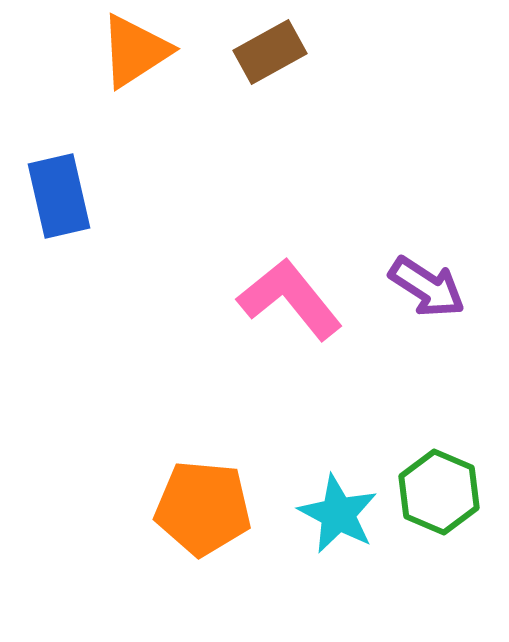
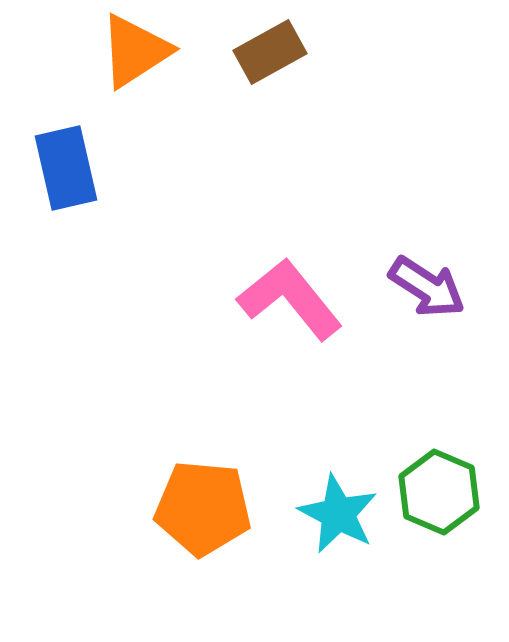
blue rectangle: moved 7 px right, 28 px up
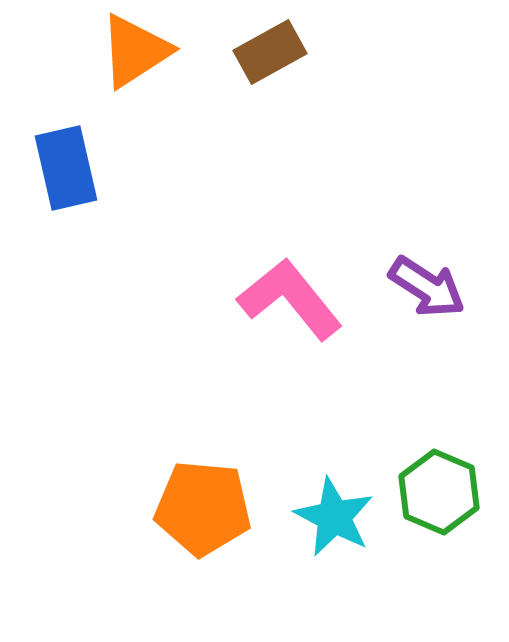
cyan star: moved 4 px left, 3 px down
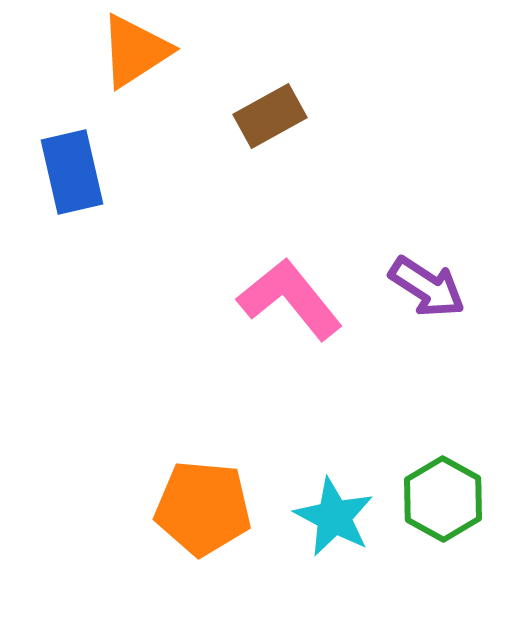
brown rectangle: moved 64 px down
blue rectangle: moved 6 px right, 4 px down
green hexagon: moved 4 px right, 7 px down; rotated 6 degrees clockwise
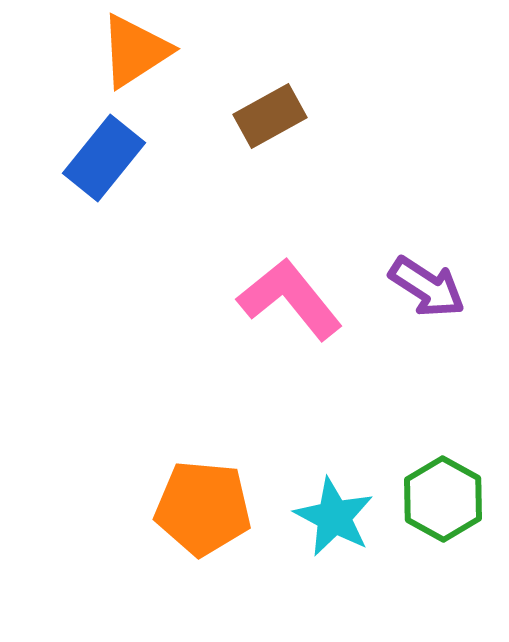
blue rectangle: moved 32 px right, 14 px up; rotated 52 degrees clockwise
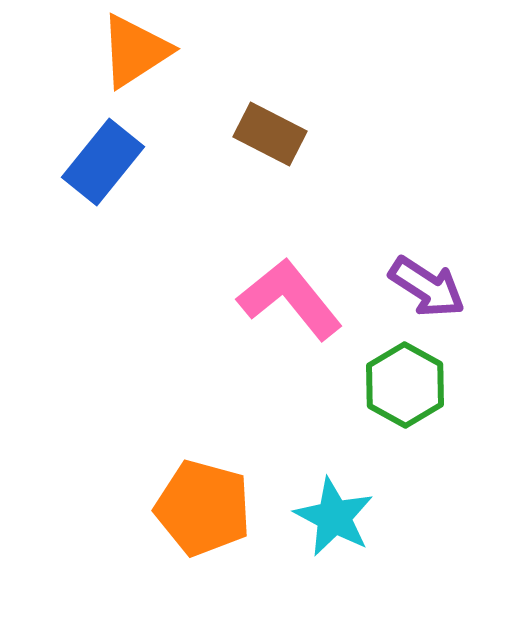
brown rectangle: moved 18 px down; rotated 56 degrees clockwise
blue rectangle: moved 1 px left, 4 px down
green hexagon: moved 38 px left, 114 px up
orange pentagon: rotated 10 degrees clockwise
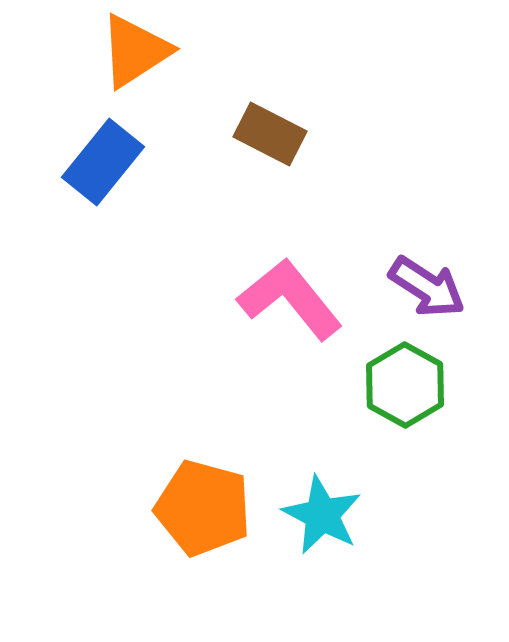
cyan star: moved 12 px left, 2 px up
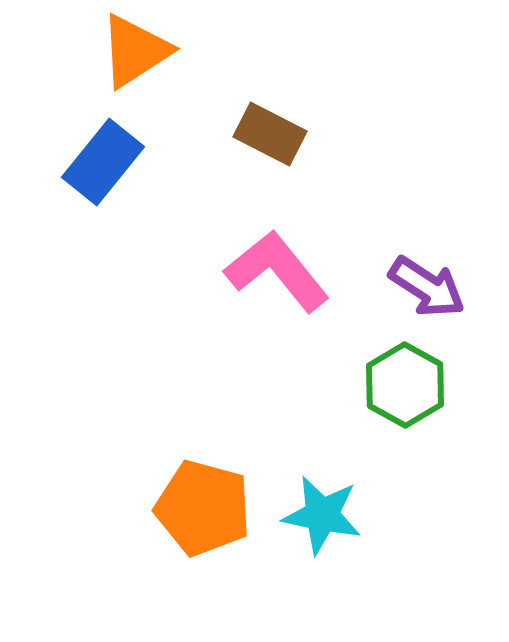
pink L-shape: moved 13 px left, 28 px up
cyan star: rotated 16 degrees counterclockwise
